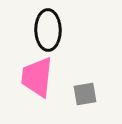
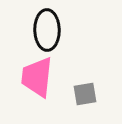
black ellipse: moved 1 px left
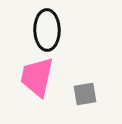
pink trapezoid: rotated 6 degrees clockwise
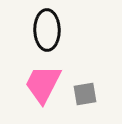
pink trapezoid: moved 6 px right, 7 px down; rotated 15 degrees clockwise
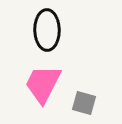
gray square: moved 1 px left, 9 px down; rotated 25 degrees clockwise
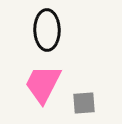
gray square: rotated 20 degrees counterclockwise
